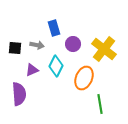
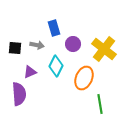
purple triangle: moved 2 px left, 2 px down
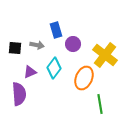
blue rectangle: moved 2 px right, 2 px down
yellow cross: moved 1 px right, 6 px down
cyan diamond: moved 2 px left, 2 px down; rotated 10 degrees clockwise
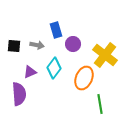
black square: moved 1 px left, 2 px up
